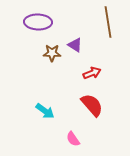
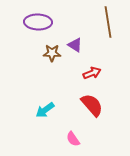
cyan arrow: moved 1 px up; rotated 108 degrees clockwise
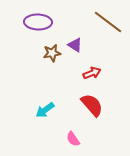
brown line: rotated 44 degrees counterclockwise
brown star: rotated 12 degrees counterclockwise
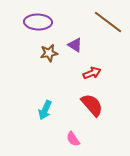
brown star: moved 3 px left
cyan arrow: rotated 30 degrees counterclockwise
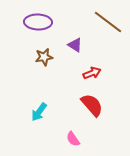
brown star: moved 5 px left, 4 px down
cyan arrow: moved 6 px left, 2 px down; rotated 12 degrees clockwise
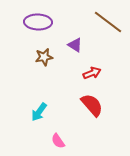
pink semicircle: moved 15 px left, 2 px down
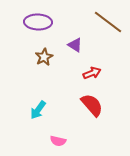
brown star: rotated 18 degrees counterclockwise
cyan arrow: moved 1 px left, 2 px up
pink semicircle: rotated 42 degrees counterclockwise
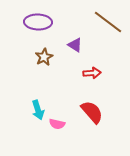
red arrow: rotated 18 degrees clockwise
red semicircle: moved 7 px down
cyan arrow: rotated 54 degrees counterclockwise
pink semicircle: moved 1 px left, 17 px up
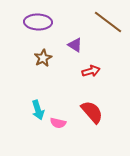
brown star: moved 1 px left, 1 px down
red arrow: moved 1 px left, 2 px up; rotated 12 degrees counterclockwise
pink semicircle: moved 1 px right, 1 px up
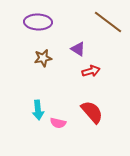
purple triangle: moved 3 px right, 4 px down
brown star: rotated 18 degrees clockwise
cyan arrow: rotated 12 degrees clockwise
